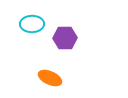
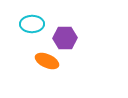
orange ellipse: moved 3 px left, 17 px up
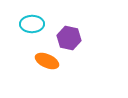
purple hexagon: moved 4 px right; rotated 15 degrees clockwise
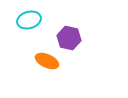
cyan ellipse: moved 3 px left, 4 px up; rotated 15 degrees counterclockwise
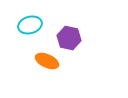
cyan ellipse: moved 1 px right, 5 px down
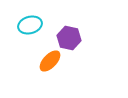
orange ellipse: moved 3 px right; rotated 70 degrees counterclockwise
